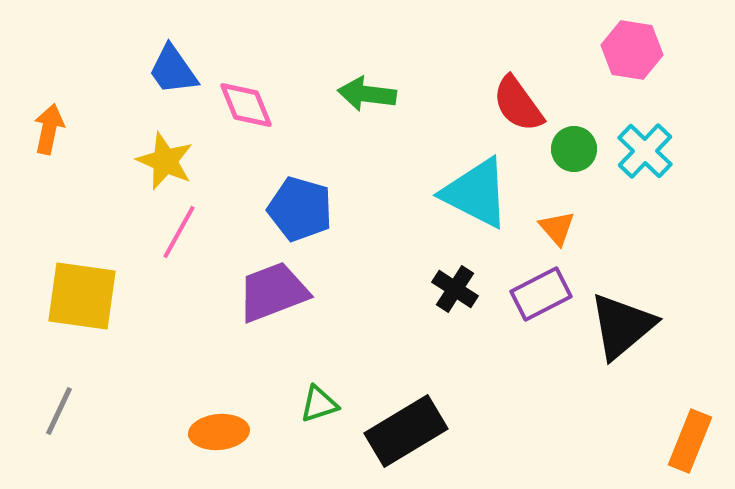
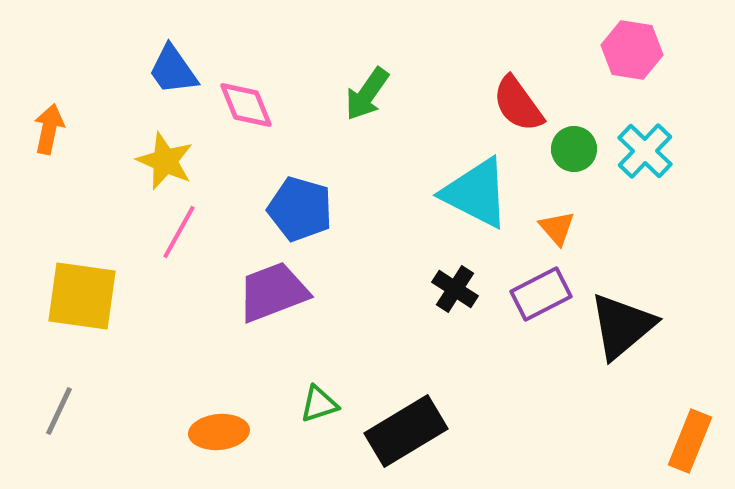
green arrow: rotated 62 degrees counterclockwise
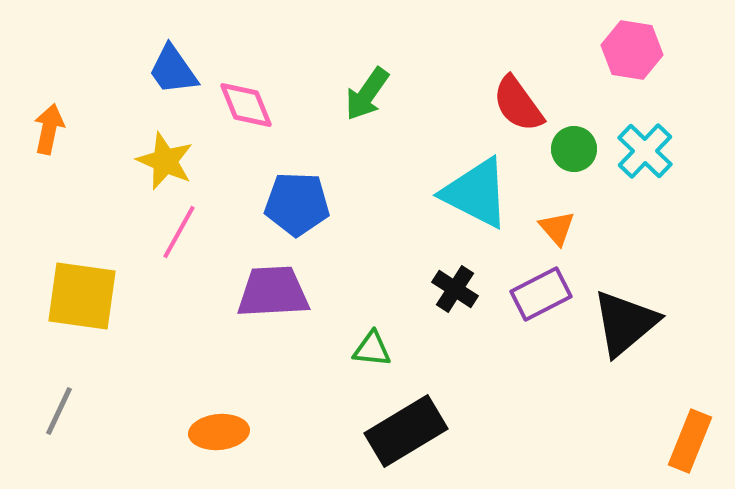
blue pentagon: moved 3 px left, 5 px up; rotated 14 degrees counterclockwise
purple trapezoid: rotated 18 degrees clockwise
black triangle: moved 3 px right, 3 px up
green triangle: moved 53 px right, 55 px up; rotated 24 degrees clockwise
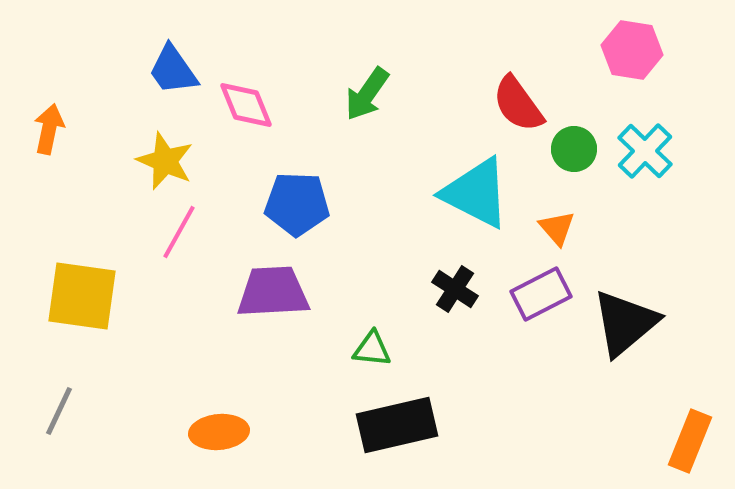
black rectangle: moved 9 px left, 6 px up; rotated 18 degrees clockwise
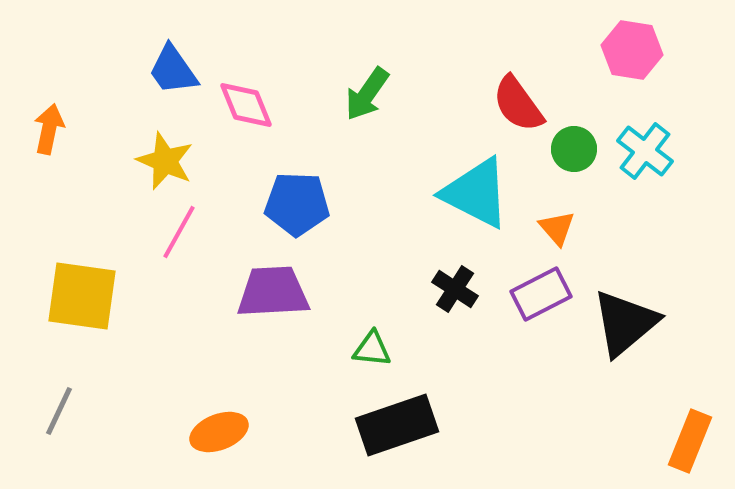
cyan cross: rotated 6 degrees counterclockwise
black rectangle: rotated 6 degrees counterclockwise
orange ellipse: rotated 16 degrees counterclockwise
